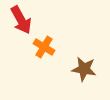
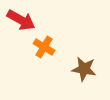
red arrow: rotated 32 degrees counterclockwise
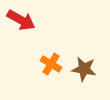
orange cross: moved 7 px right, 17 px down
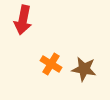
red arrow: moved 2 px right; rotated 72 degrees clockwise
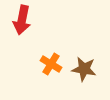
red arrow: moved 1 px left
